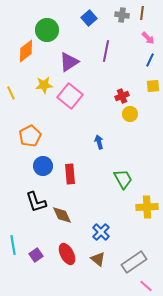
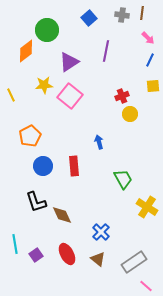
yellow line: moved 2 px down
red rectangle: moved 4 px right, 8 px up
yellow cross: rotated 35 degrees clockwise
cyan line: moved 2 px right, 1 px up
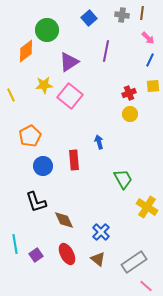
red cross: moved 7 px right, 3 px up
red rectangle: moved 6 px up
brown diamond: moved 2 px right, 5 px down
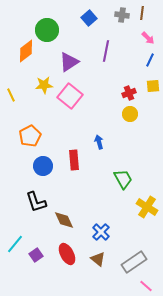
cyan line: rotated 48 degrees clockwise
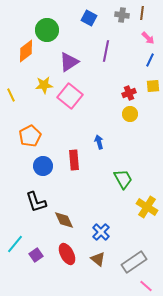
blue square: rotated 21 degrees counterclockwise
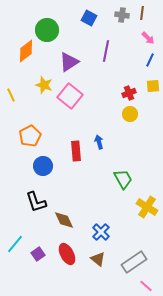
yellow star: rotated 24 degrees clockwise
red rectangle: moved 2 px right, 9 px up
purple square: moved 2 px right, 1 px up
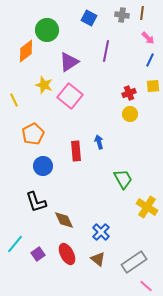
yellow line: moved 3 px right, 5 px down
orange pentagon: moved 3 px right, 2 px up
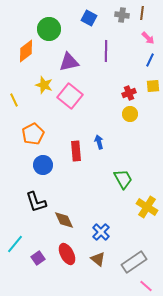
green circle: moved 2 px right, 1 px up
purple line: rotated 10 degrees counterclockwise
purple triangle: rotated 20 degrees clockwise
blue circle: moved 1 px up
purple square: moved 4 px down
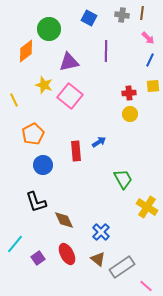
red cross: rotated 16 degrees clockwise
blue arrow: rotated 72 degrees clockwise
gray rectangle: moved 12 px left, 5 px down
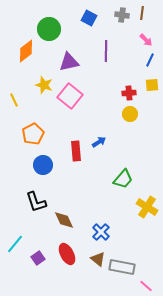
pink arrow: moved 2 px left, 2 px down
yellow square: moved 1 px left, 1 px up
green trapezoid: rotated 70 degrees clockwise
gray rectangle: rotated 45 degrees clockwise
